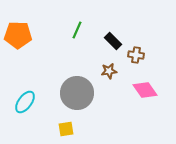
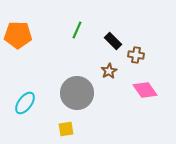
brown star: rotated 21 degrees counterclockwise
cyan ellipse: moved 1 px down
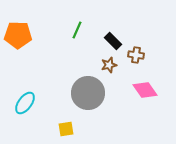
brown star: moved 6 px up; rotated 14 degrees clockwise
gray circle: moved 11 px right
